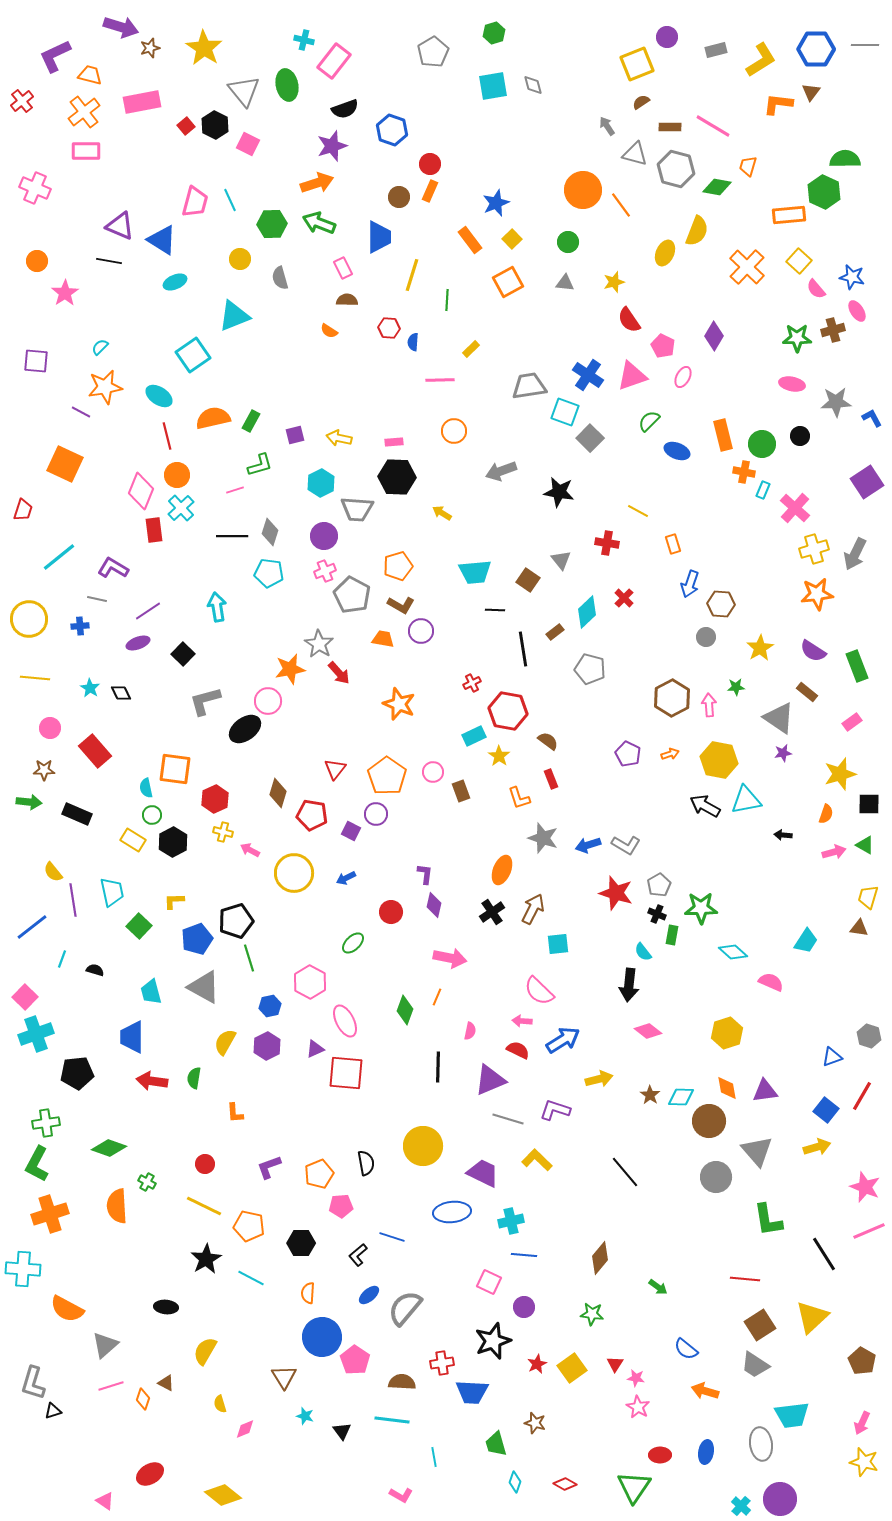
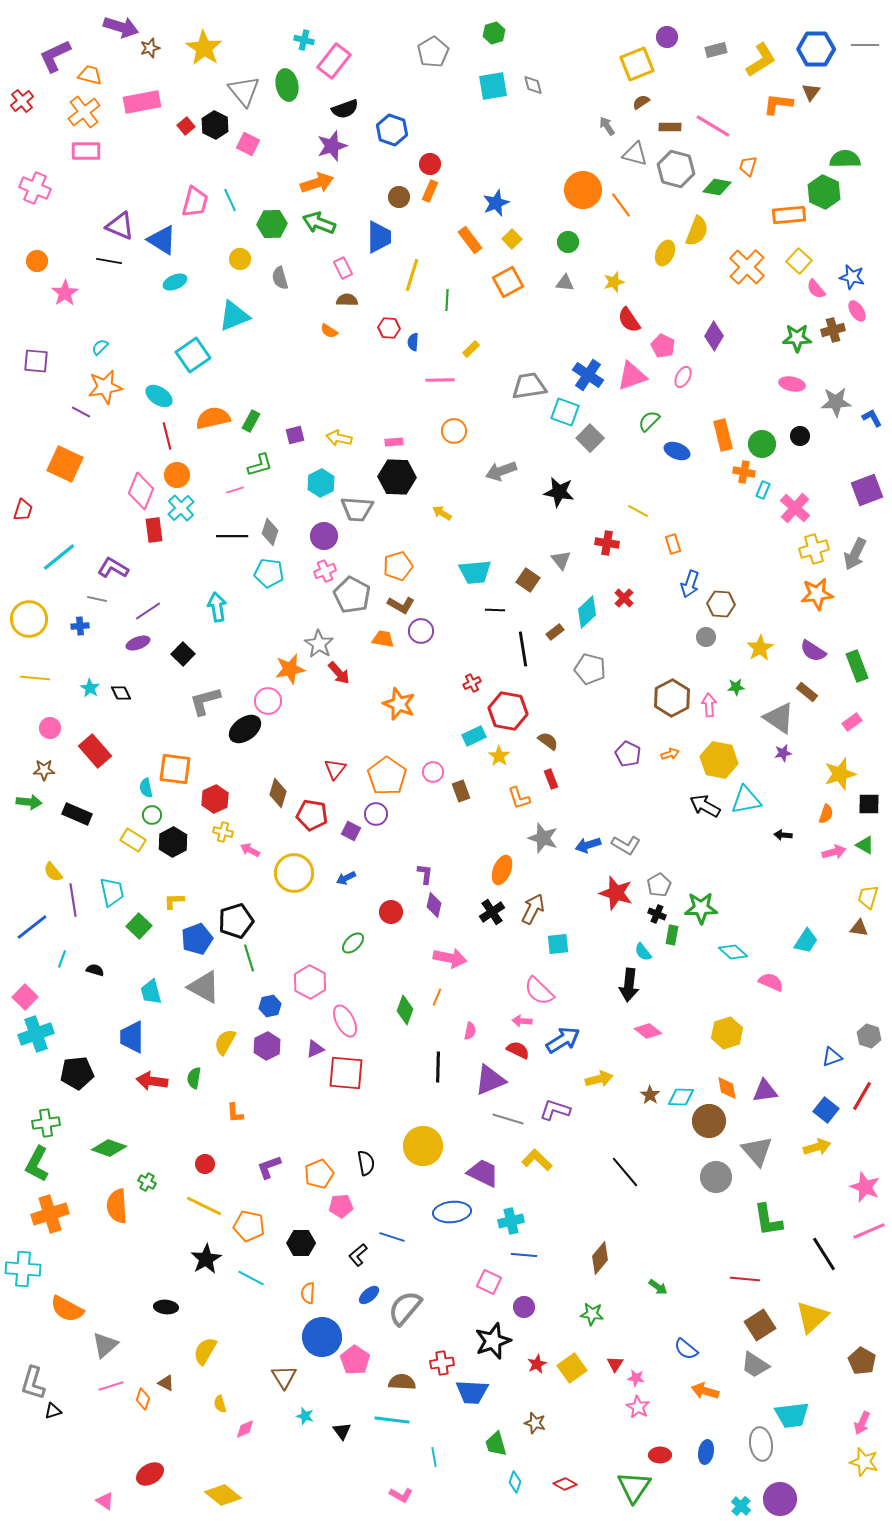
purple square at (867, 482): moved 8 px down; rotated 12 degrees clockwise
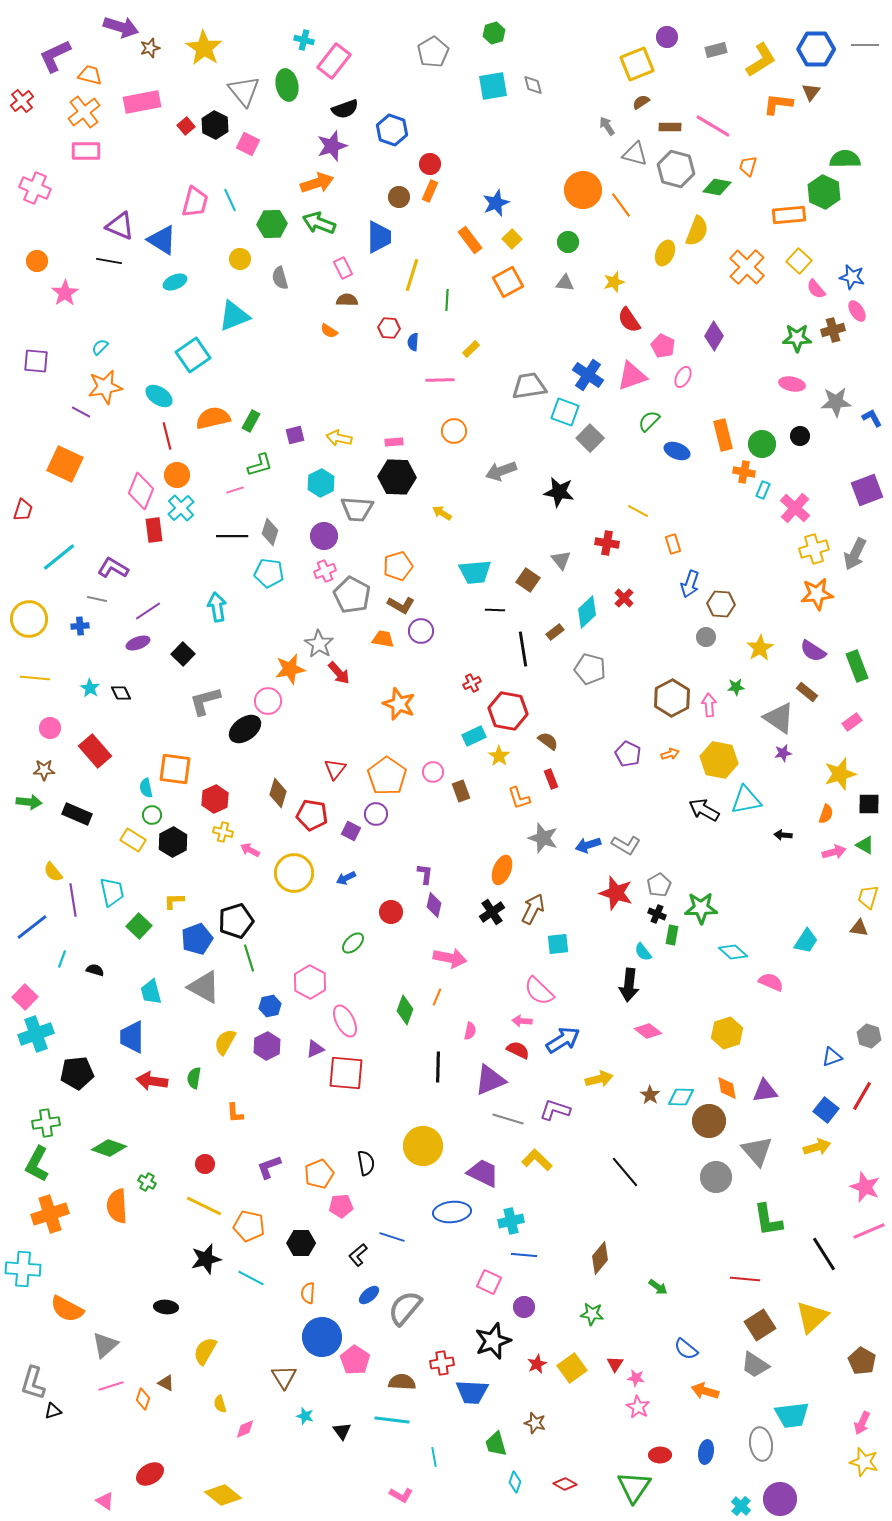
black arrow at (705, 806): moved 1 px left, 4 px down
black star at (206, 1259): rotated 16 degrees clockwise
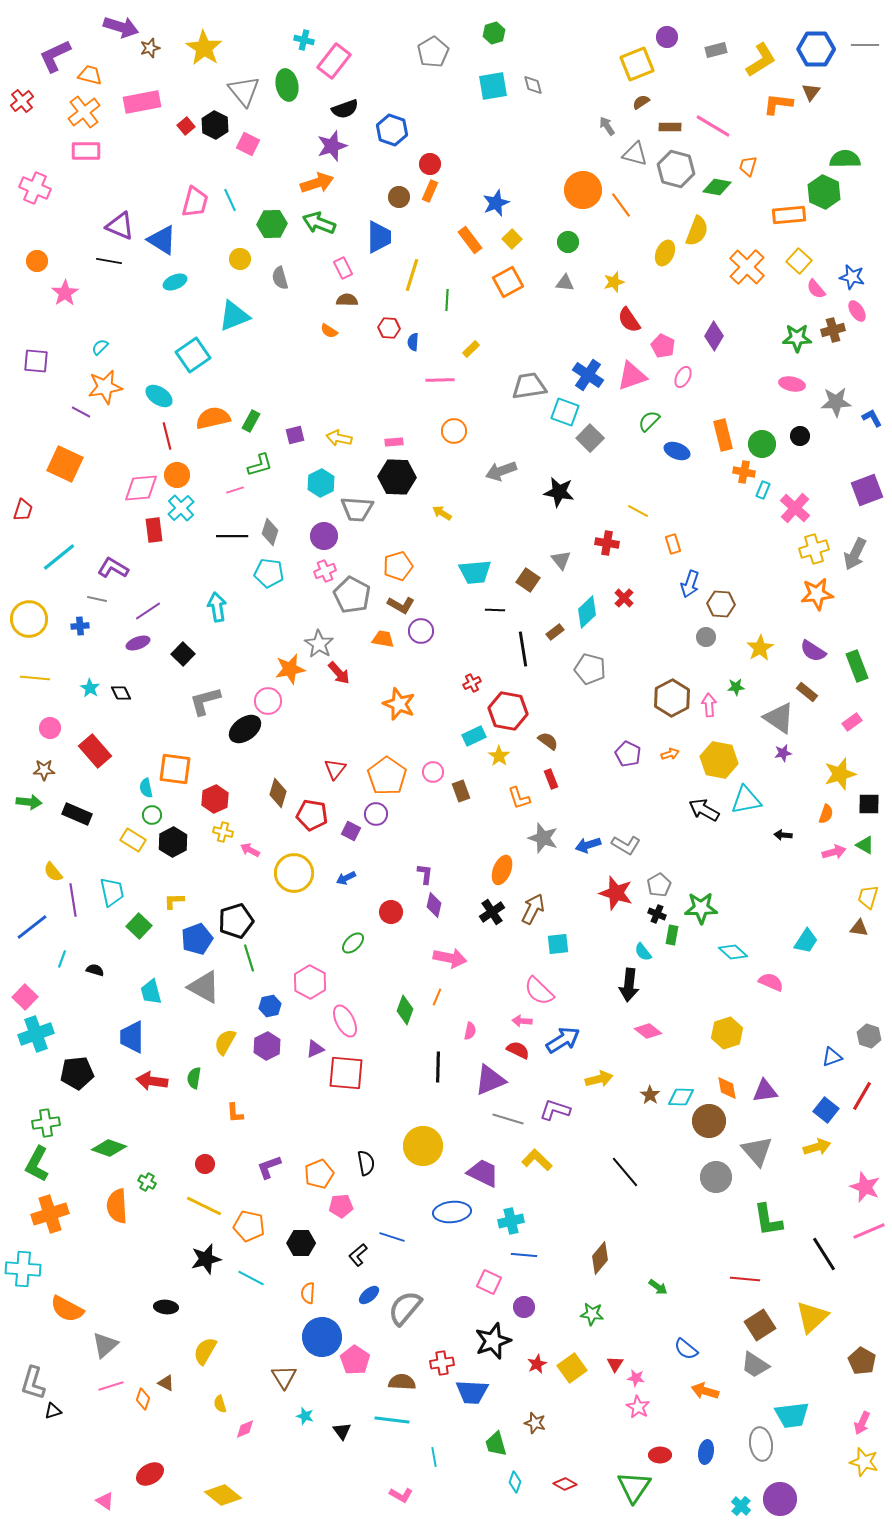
pink diamond at (141, 491): moved 3 px up; rotated 63 degrees clockwise
